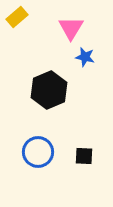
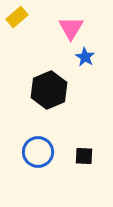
blue star: rotated 18 degrees clockwise
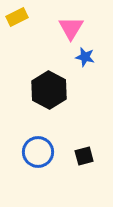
yellow rectangle: rotated 15 degrees clockwise
blue star: rotated 18 degrees counterclockwise
black hexagon: rotated 9 degrees counterclockwise
black square: rotated 18 degrees counterclockwise
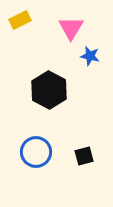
yellow rectangle: moved 3 px right, 3 px down
blue star: moved 5 px right, 1 px up
blue circle: moved 2 px left
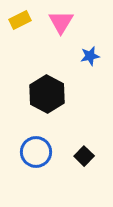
pink triangle: moved 10 px left, 6 px up
blue star: rotated 24 degrees counterclockwise
black hexagon: moved 2 px left, 4 px down
black square: rotated 30 degrees counterclockwise
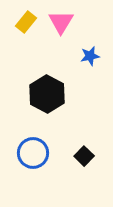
yellow rectangle: moved 6 px right, 2 px down; rotated 25 degrees counterclockwise
blue circle: moved 3 px left, 1 px down
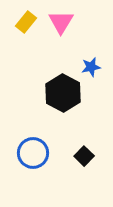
blue star: moved 1 px right, 11 px down
black hexagon: moved 16 px right, 1 px up
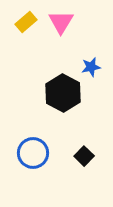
yellow rectangle: rotated 10 degrees clockwise
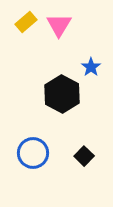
pink triangle: moved 2 px left, 3 px down
blue star: rotated 24 degrees counterclockwise
black hexagon: moved 1 px left, 1 px down
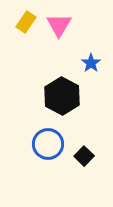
yellow rectangle: rotated 15 degrees counterclockwise
blue star: moved 4 px up
black hexagon: moved 2 px down
blue circle: moved 15 px right, 9 px up
